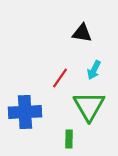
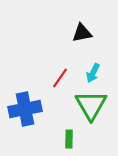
black triangle: rotated 20 degrees counterclockwise
cyan arrow: moved 1 px left, 3 px down
green triangle: moved 2 px right, 1 px up
blue cross: moved 3 px up; rotated 8 degrees counterclockwise
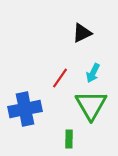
black triangle: rotated 15 degrees counterclockwise
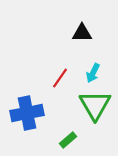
black triangle: rotated 25 degrees clockwise
green triangle: moved 4 px right
blue cross: moved 2 px right, 4 px down
green rectangle: moved 1 px left, 1 px down; rotated 48 degrees clockwise
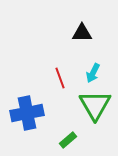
red line: rotated 55 degrees counterclockwise
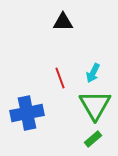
black triangle: moved 19 px left, 11 px up
green rectangle: moved 25 px right, 1 px up
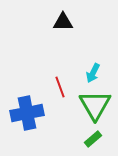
red line: moved 9 px down
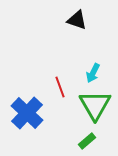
black triangle: moved 14 px right, 2 px up; rotated 20 degrees clockwise
blue cross: rotated 36 degrees counterclockwise
green rectangle: moved 6 px left, 2 px down
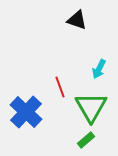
cyan arrow: moved 6 px right, 4 px up
green triangle: moved 4 px left, 2 px down
blue cross: moved 1 px left, 1 px up
green rectangle: moved 1 px left, 1 px up
